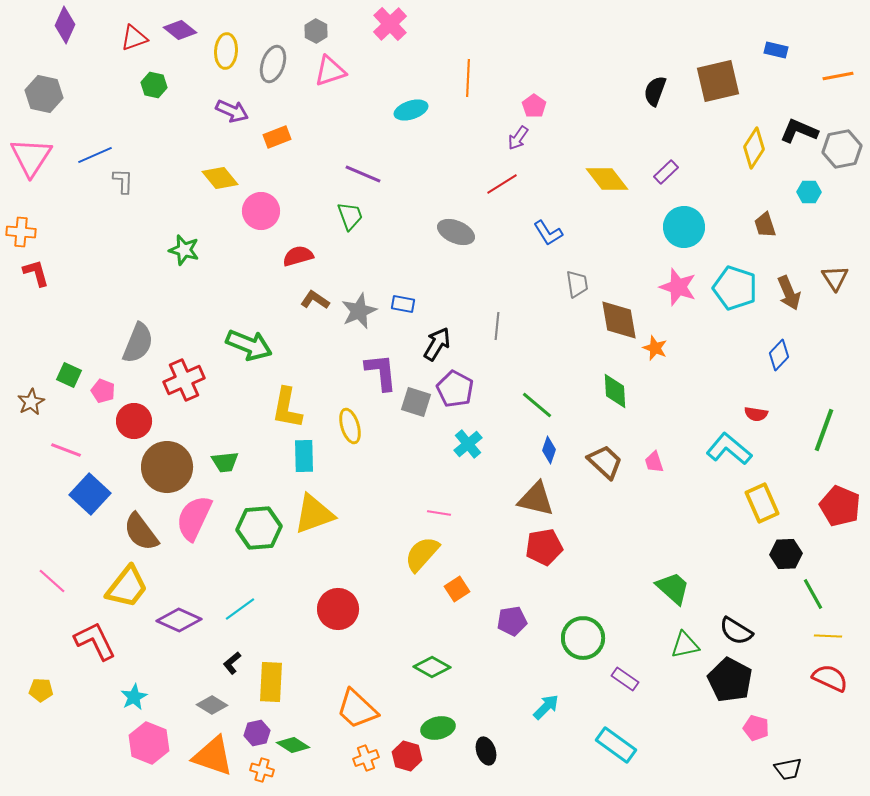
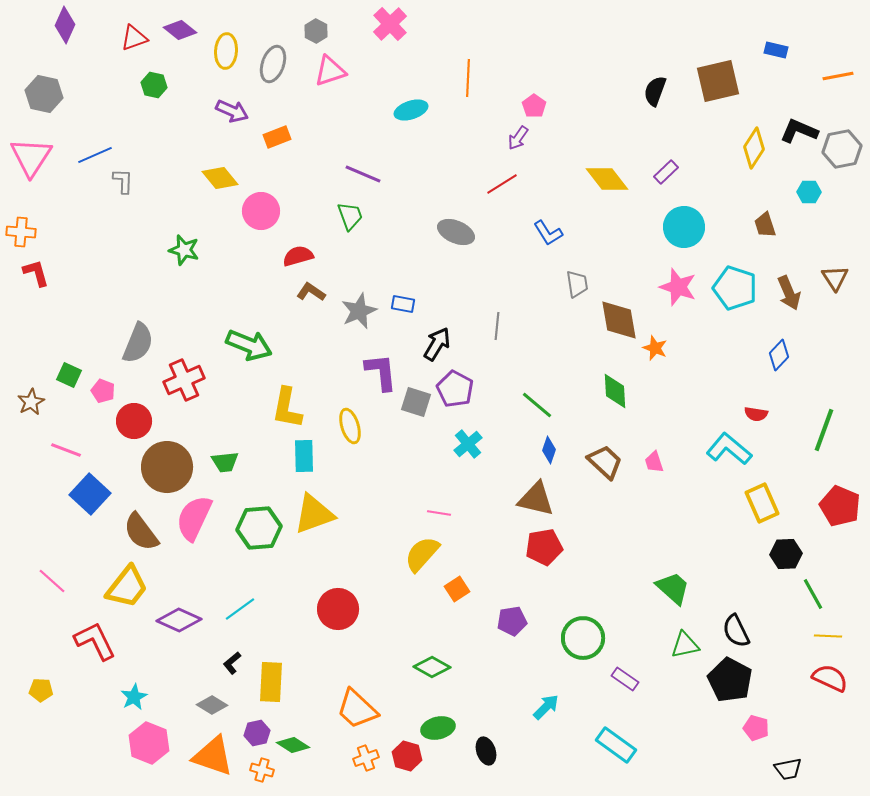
brown L-shape at (315, 300): moved 4 px left, 8 px up
black semicircle at (736, 631): rotated 32 degrees clockwise
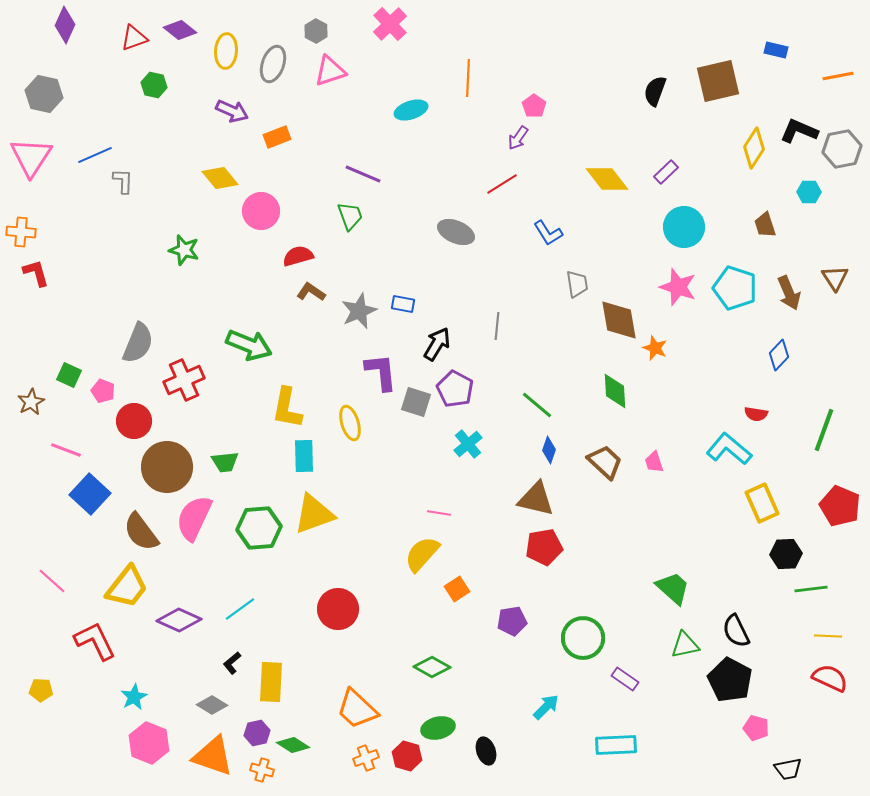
yellow ellipse at (350, 426): moved 3 px up
green line at (813, 594): moved 2 px left, 5 px up; rotated 68 degrees counterclockwise
cyan rectangle at (616, 745): rotated 39 degrees counterclockwise
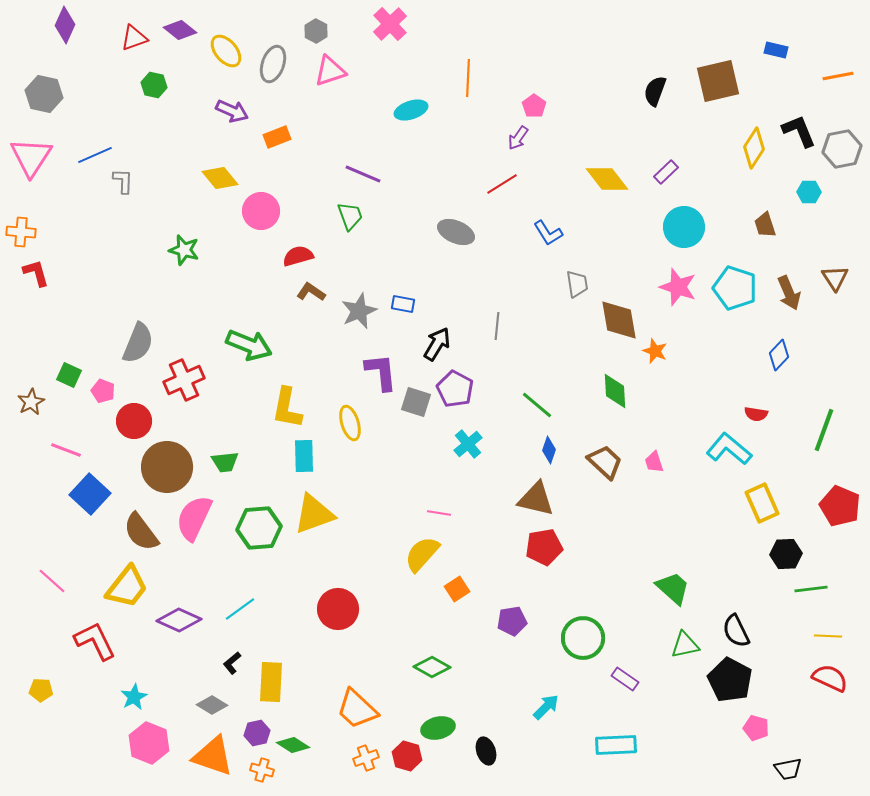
yellow ellipse at (226, 51): rotated 44 degrees counterclockwise
black L-shape at (799, 131): rotated 45 degrees clockwise
orange star at (655, 348): moved 3 px down
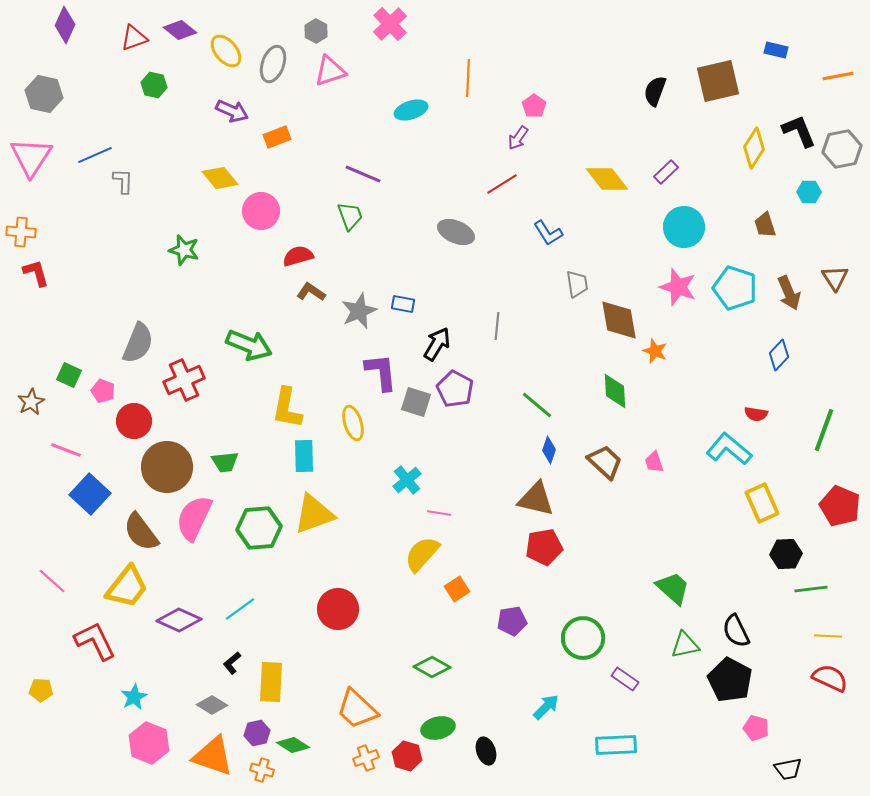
yellow ellipse at (350, 423): moved 3 px right
cyan cross at (468, 444): moved 61 px left, 36 px down
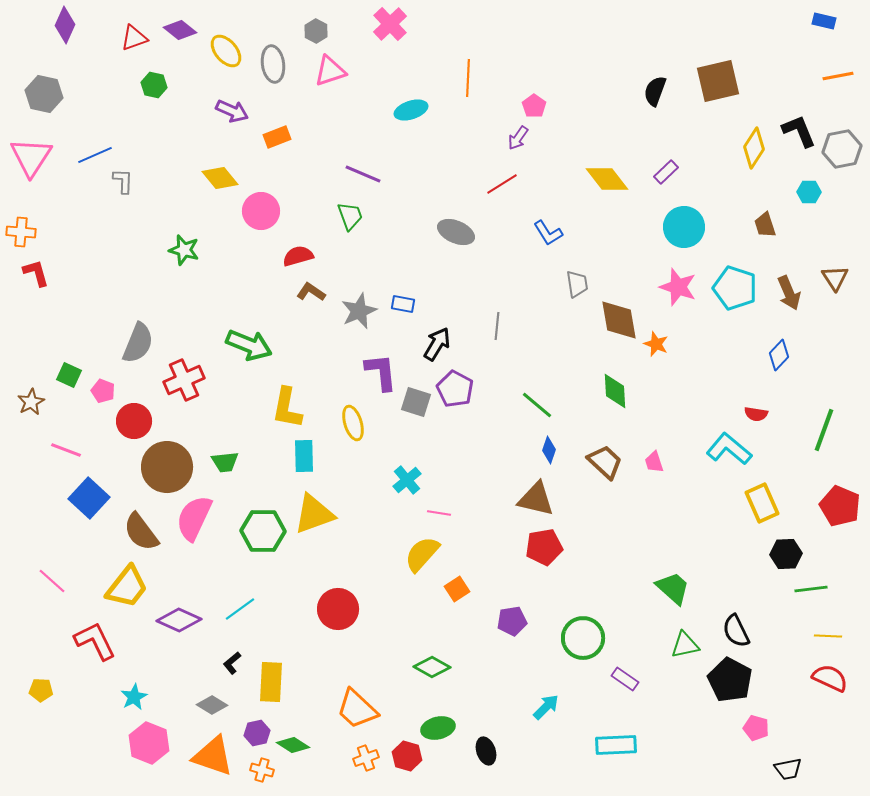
blue rectangle at (776, 50): moved 48 px right, 29 px up
gray ellipse at (273, 64): rotated 27 degrees counterclockwise
orange star at (655, 351): moved 1 px right, 7 px up
blue square at (90, 494): moved 1 px left, 4 px down
green hexagon at (259, 528): moved 4 px right, 3 px down; rotated 6 degrees clockwise
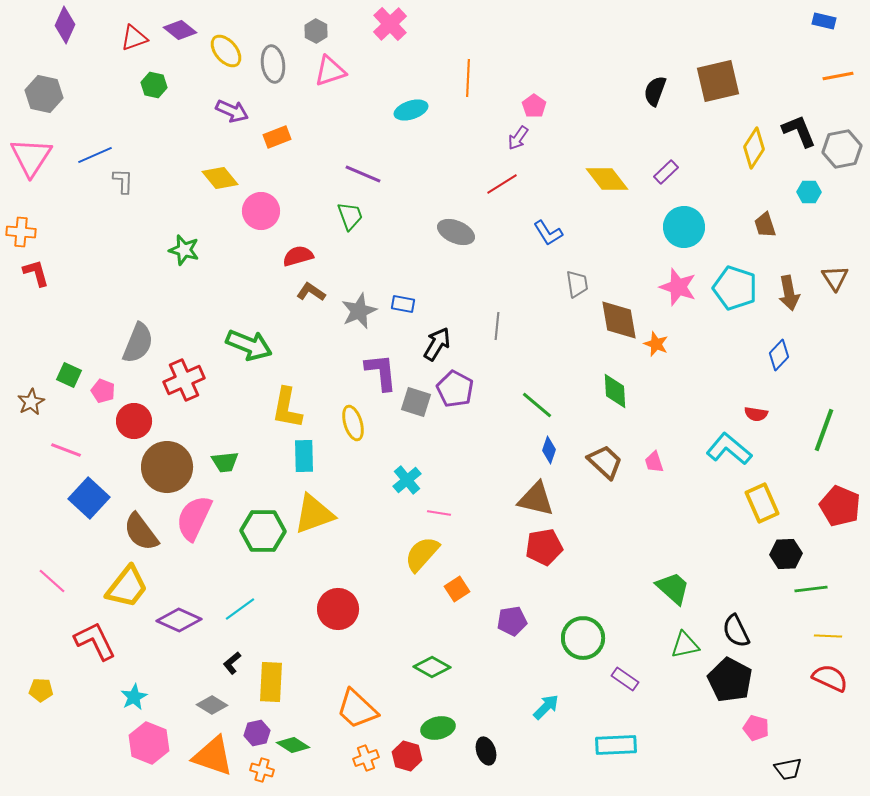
brown arrow at (789, 293): rotated 12 degrees clockwise
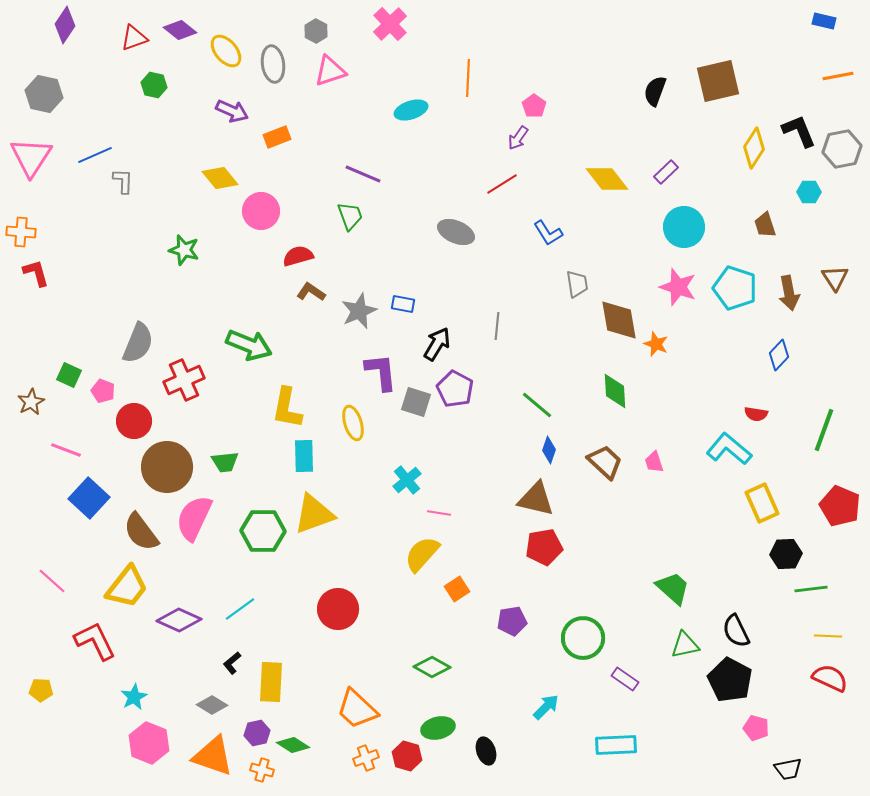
purple diamond at (65, 25): rotated 9 degrees clockwise
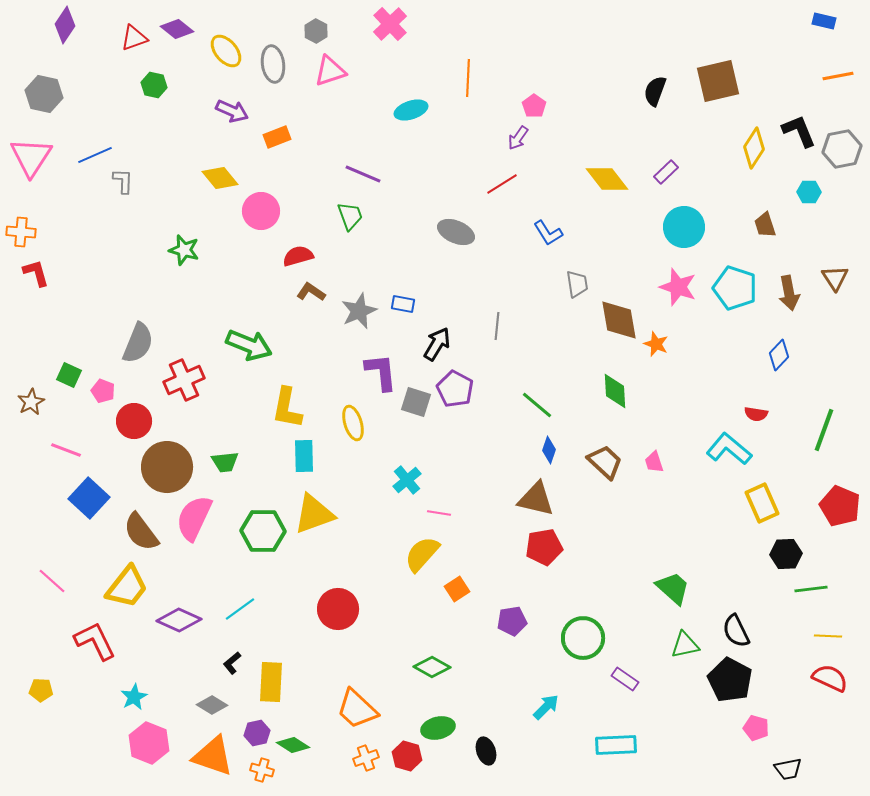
purple diamond at (180, 30): moved 3 px left, 1 px up
